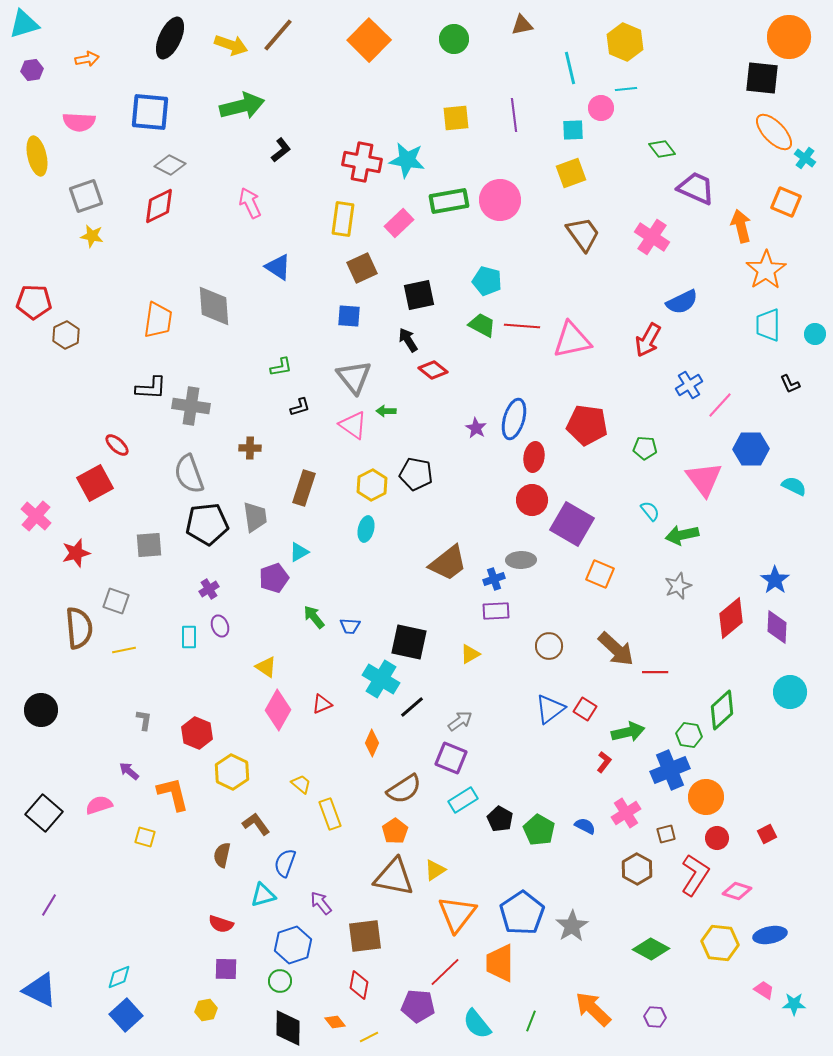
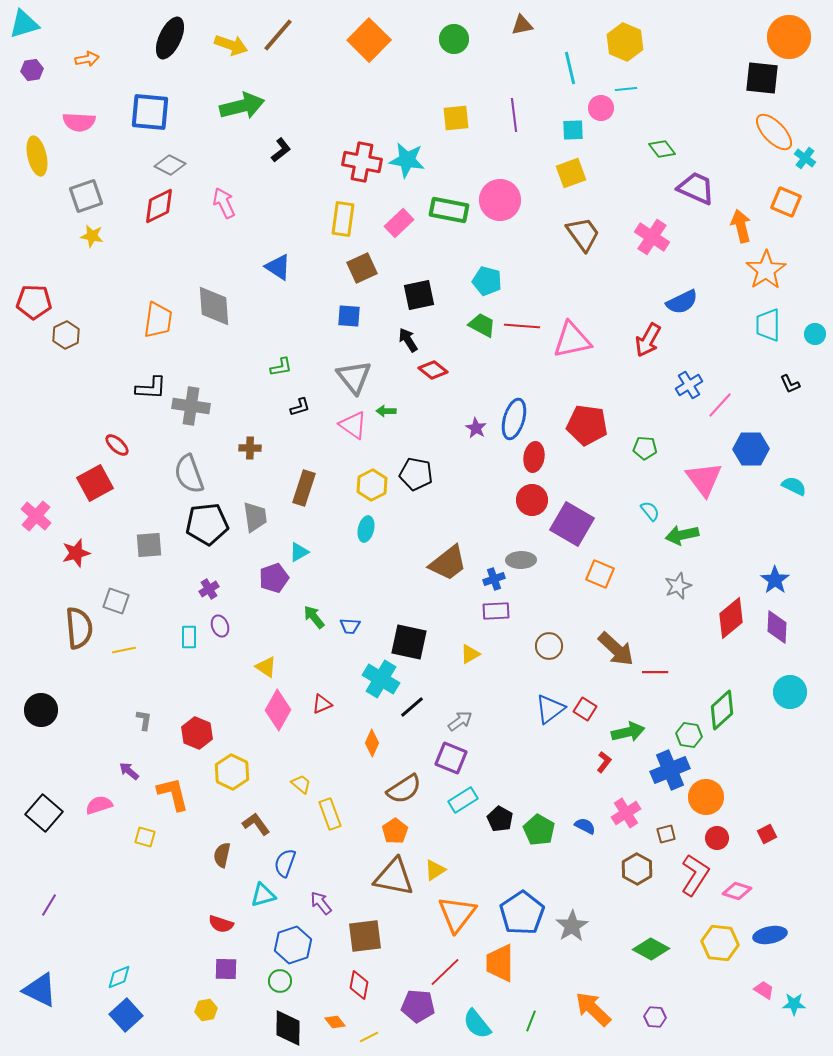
green rectangle at (449, 201): moved 9 px down; rotated 21 degrees clockwise
pink arrow at (250, 203): moved 26 px left
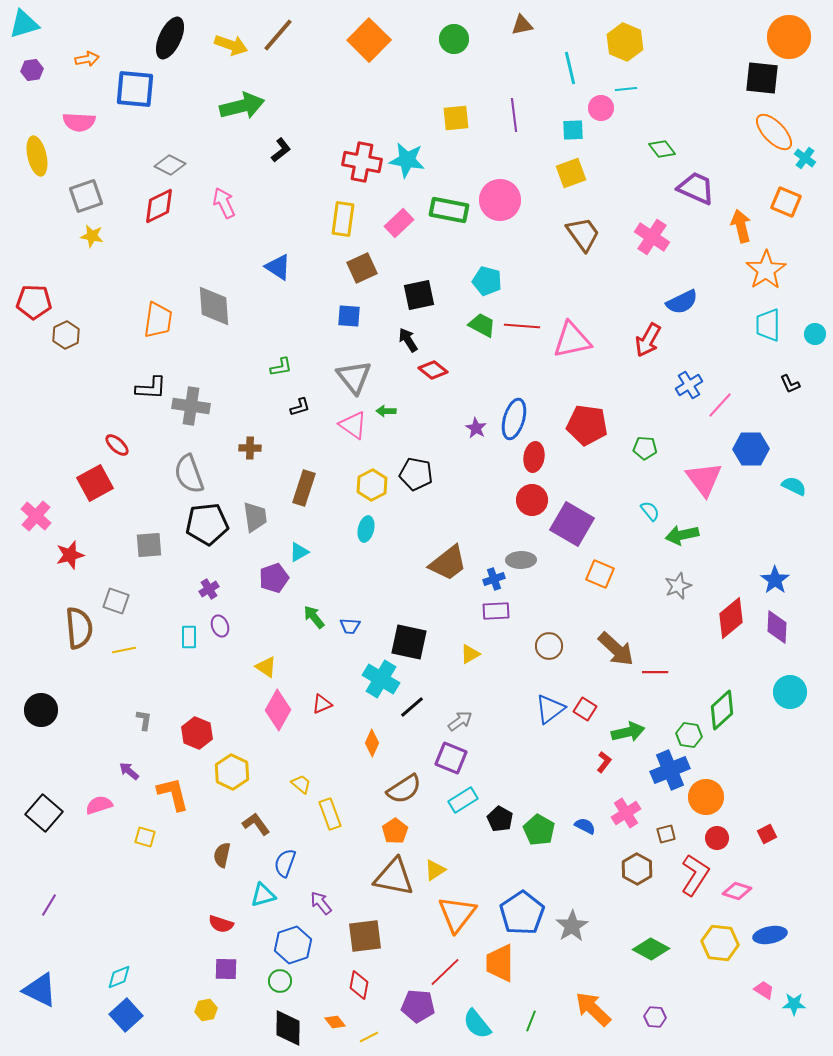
blue square at (150, 112): moved 15 px left, 23 px up
red star at (76, 553): moved 6 px left, 2 px down
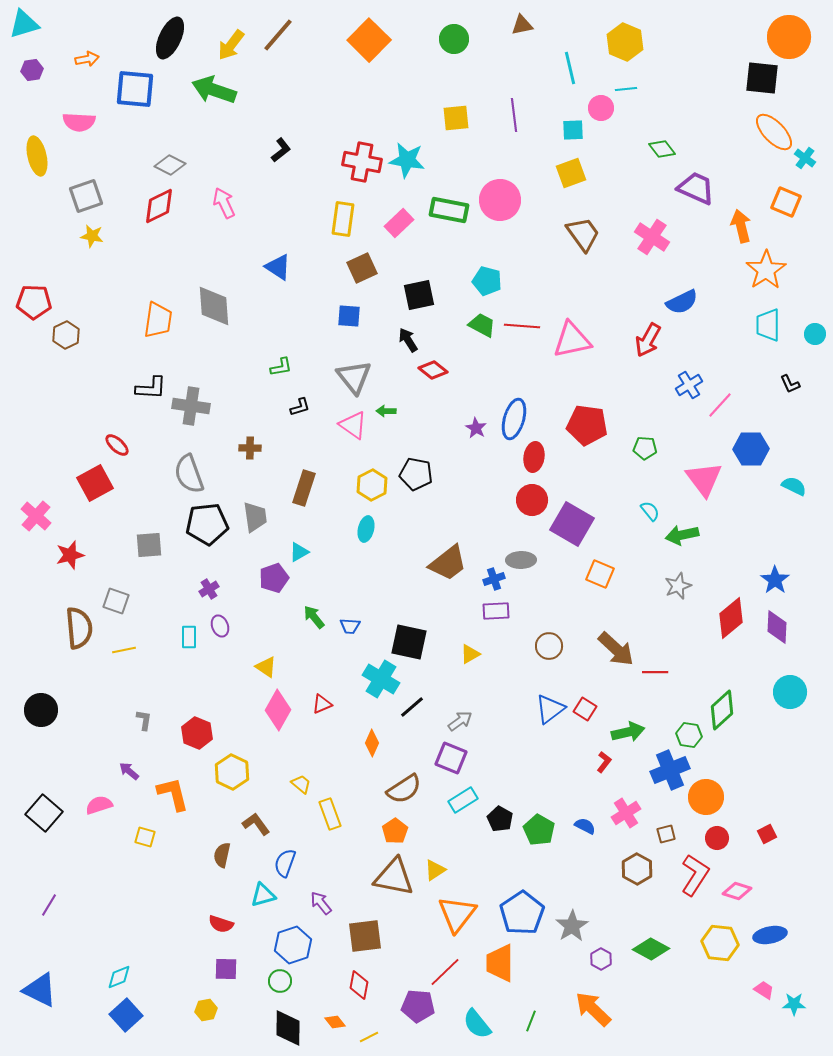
yellow arrow at (231, 45): rotated 108 degrees clockwise
green arrow at (242, 106): moved 28 px left, 16 px up; rotated 147 degrees counterclockwise
purple hexagon at (655, 1017): moved 54 px left, 58 px up; rotated 25 degrees clockwise
